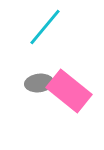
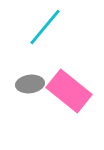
gray ellipse: moved 9 px left, 1 px down
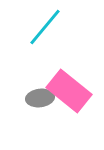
gray ellipse: moved 10 px right, 14 px down
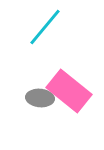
gray ellipse: rotated 12 degrees clockwise
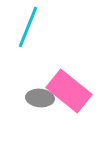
cyan line: moved 17 px left; rotated 18 degrees counterclockwise
